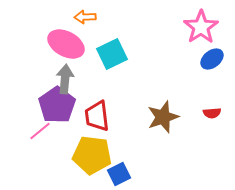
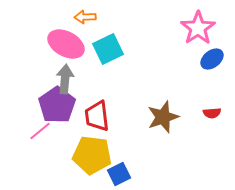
pink star: moved 3 px left, 1 px down
cyan square: moved 4 px left, 5 px up
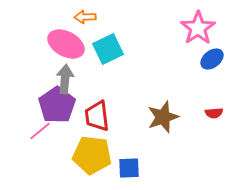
red semicircle: moved 2 px right
blue square: moved 10 px right, 6 px up; rotated 25 degrees clockwise
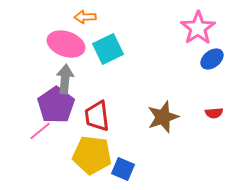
pink ellipse: rotated 9 degrees counterclockwise
purple pentagon: moved 1 px left
blue square: moved 6 px left, 1 px down; rotated 25 degrees clockwise
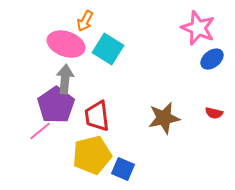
orange arrow: moved 4 px down; rotated 60 degrees counterclockwise
pink star: rotated 16 degrees counterclockwise
cyan square: rotated 32 degrees counterclockwise
red semicircle: rotated 18 degrees clockwise
brown star: moved 1 px right, 1 px down; rotated 8 degrees clockwise
yellow pentagon: rotated 21 degrees counterclockwise
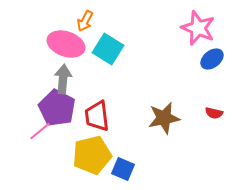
gray arrow: moved 2 px left
purple pentagon: moved 1 px right, 3 px down; rotated 9 degrees counterclockwise
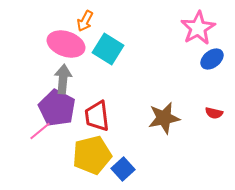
pink star: rotated 20 degrees clockwise
blue square: rotated 25 degrees clockwise
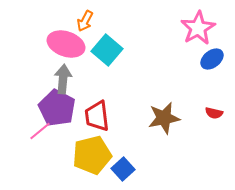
cyan square: moved 1 px left, 1 px down; rotated 8 degrees clockwise
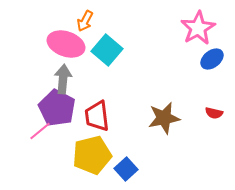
blue square: moved 3 px right
